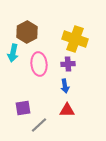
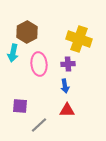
yellow cross: moved 4 px right
purple square: moved 3 px left, 2 px up; rotated 14 degrees clockwise
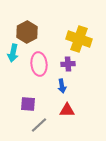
blue arrow: moved 3 px left
purple square: moved 8 px right, 2 px up
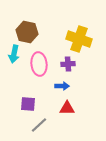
brown hexagon: rotated 20 degrees counterclockwise
cyan arrow: moved 1 px right, 1 px down
blue arrow: rotated 80 degrees counterclockwise
red triangle: moved 2 px up
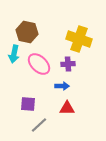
pink ellipse: rotated 40 degrees counterclockwise
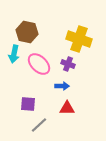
purple cross: rotated 24 degrees clockwise
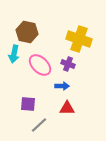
pink ellipse: moved 1 px right, 1 px down
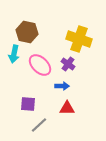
purple cross: rotated 16 degrees clockwise
